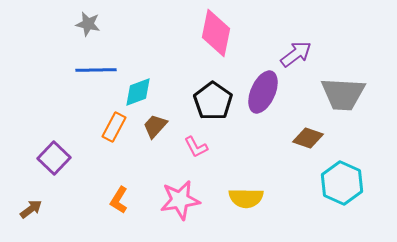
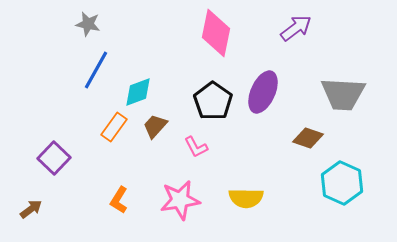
purple arrow: moved 26 px up
blue line: rotated 60 degrees counterclockwise
orange rectangle: rotated 8 degrees clockwise
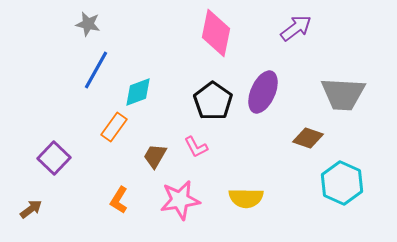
brown trapezoid: moved 30 px down; rotated 12 degrees counterclockwise
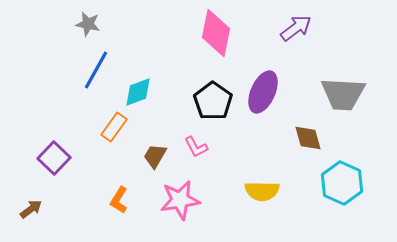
brown diamond: rotated 56 degrees clockwise
yellow semicircle: moved 16 px right, 7 px up
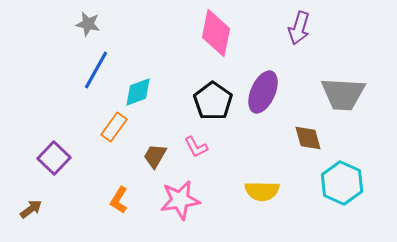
purple arrow: moved 3 px right; rotated 144 degrees clockwise
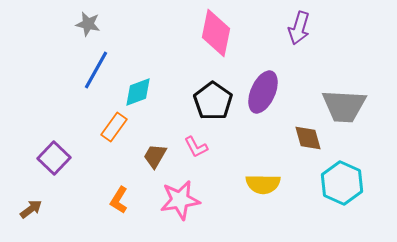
gray trapezoid: moved 1 px right, 12 px down
yellow semicircle: moved 1 px right, 7 px up
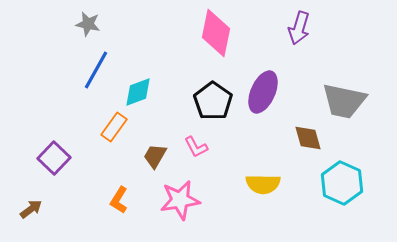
gray trapezoid: moved 5 px up; rotated 9 degrees clockwise
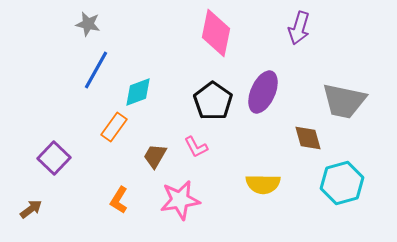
cyan hexagon: rotated 21 degrees clockwise
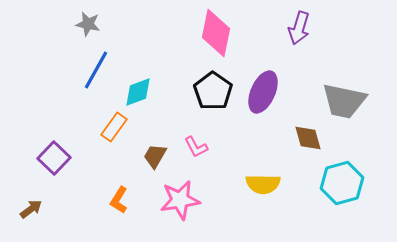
black pentagon: moved 10 px up
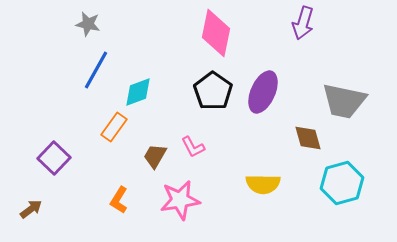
purple arrow: moved 4 px right, 5 px up
pink L-shape: moved 3 px left
